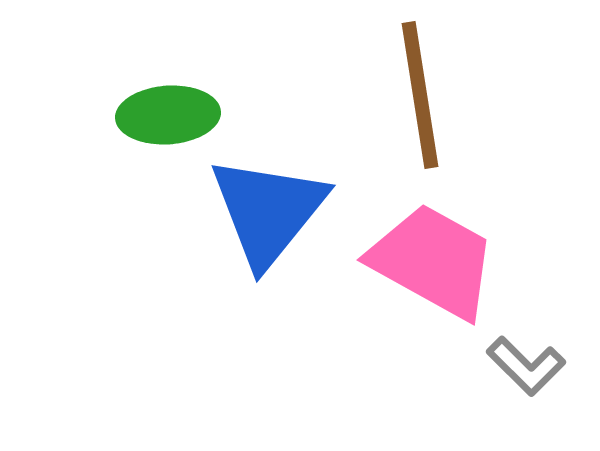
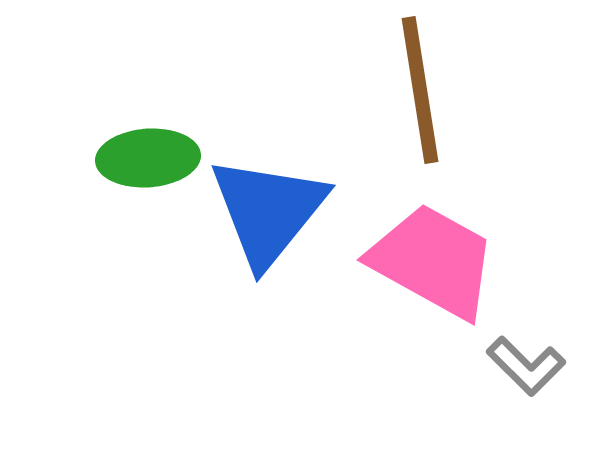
brown line: moved 5 px up
green ellipse: moved 20 px left, 43 px down
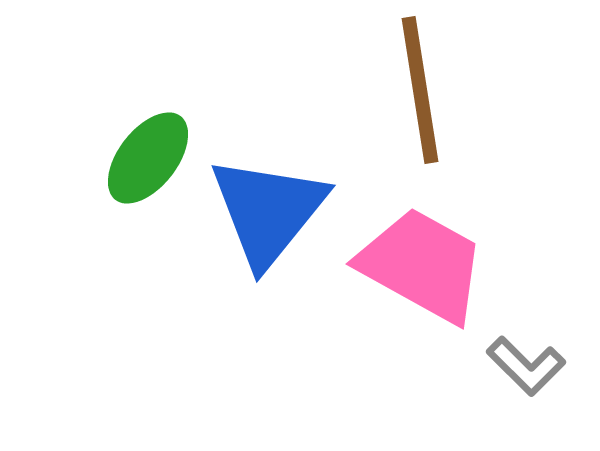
green ellipse: rotated 48 degrees counterclockwise
pink trapezoid: moved 11 px left, 4 px down
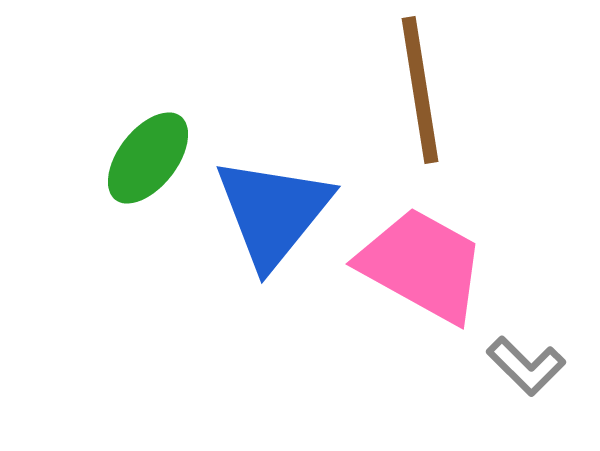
blue triangle: moved 5 px right, 1 px down
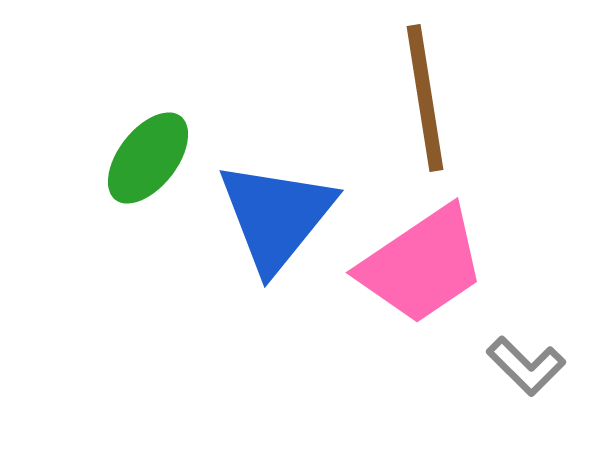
brown line: moved 5 px right, 8 px down
blue triangle: moved 3 px right, 4 px down
pink trapezoid: rotated 117 degrees clockwise
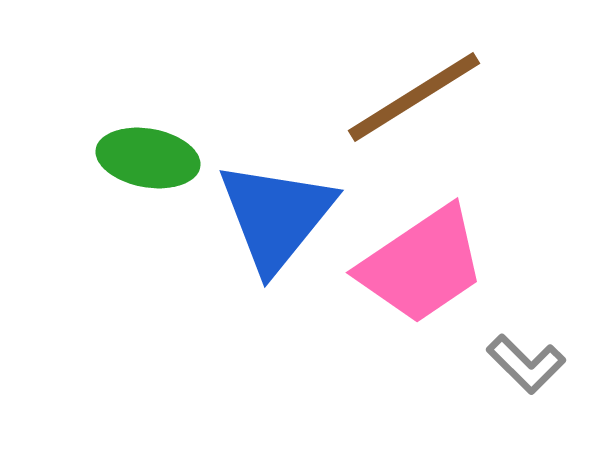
brown line: moved 11 px left, 1 px up; rotated 67 degrees clockwise
green ellipse: rotated 62 degrees clockwise
gray L-shape: moved 2 px up
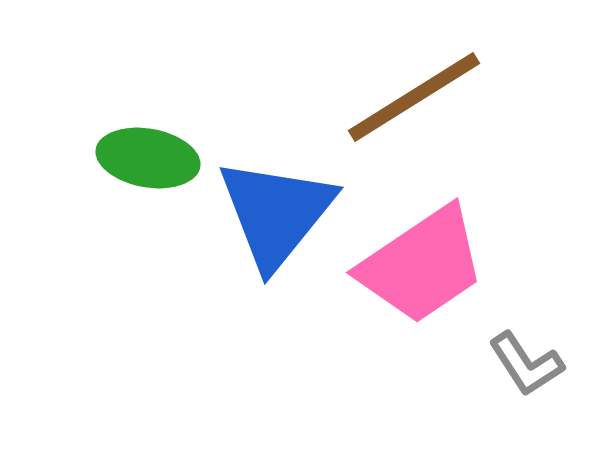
blue triangle: moved 3 px up
gray L-shape: rotated 12 degrees clockwise
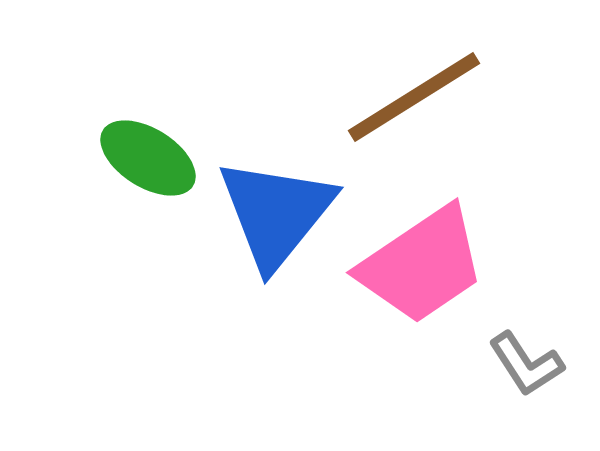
green ellipse: rotated 22 degrees clockwise
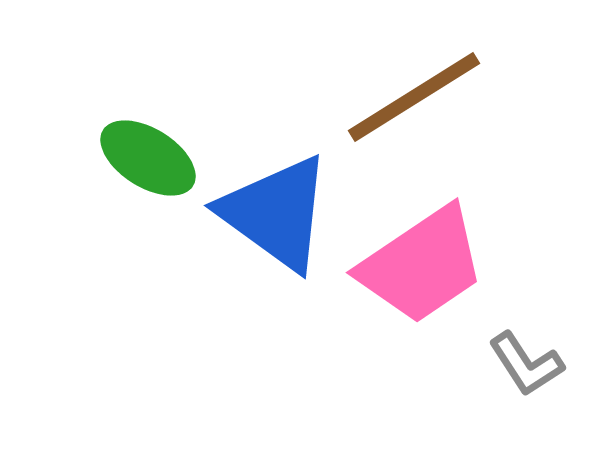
blue triangle: rotated 33 degrees counterclockwise
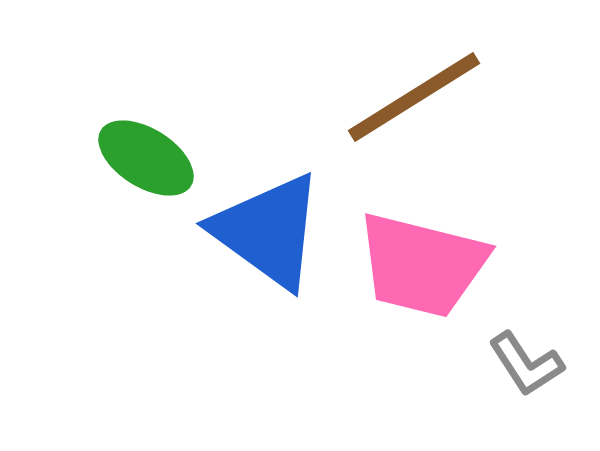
green ellipse: moved 2 px left
blue triangle: moved 8 px left, 18 px down
pink trapezoid: rotated 48 degrees clockwise
